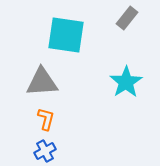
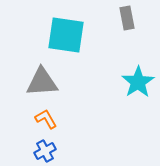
gray rectangle: rotated 50 degrees counterclockwise
cyan star: moved 12 px right
orange L-shape: rotated 45 degrees counterclockwise
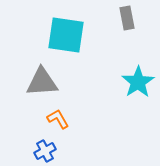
orange L-shape: moved 12 px right
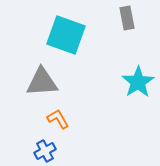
cyan square: rotated 12 degrees clockwise
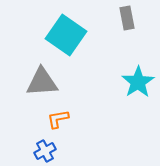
cyan square: rotated 15 degrees clockwise
orange L-shape: rotated 70 degrees counterclockwise
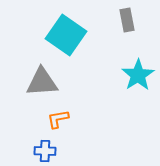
gray rectangle: moved 2 px down
cyan star: moved 7 px up
blue cross: rotated 30 degrees clockwise
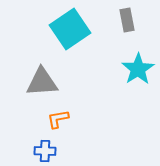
cyan square: moved 4 px right, 6 px up; rotated 21 degrees clockwise
cyan star: moved 6 px up
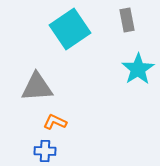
gray triangle: moved 5 px left, 5 px down
orange L-shape: moved 3 px left, 3 px down; rotated 35 degrees clockwise
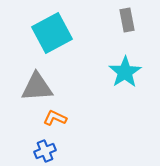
cyan square: moved 18 px left, 4 px down; rotated 6 degrees clockwise
cyan star: moved 13 px left, 3 px down
orange L-shape: moved 4 px up
blue cross: rotated 25 degrees counterclockwise
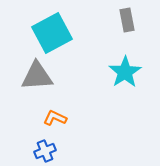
gray triangle: moved 11 px up
